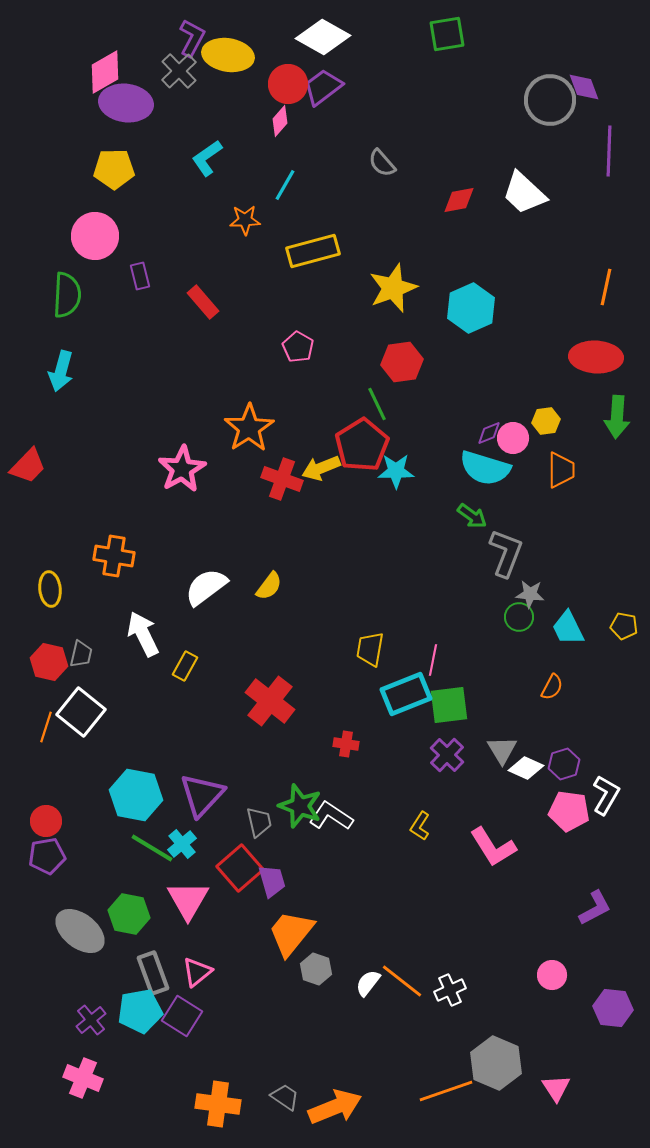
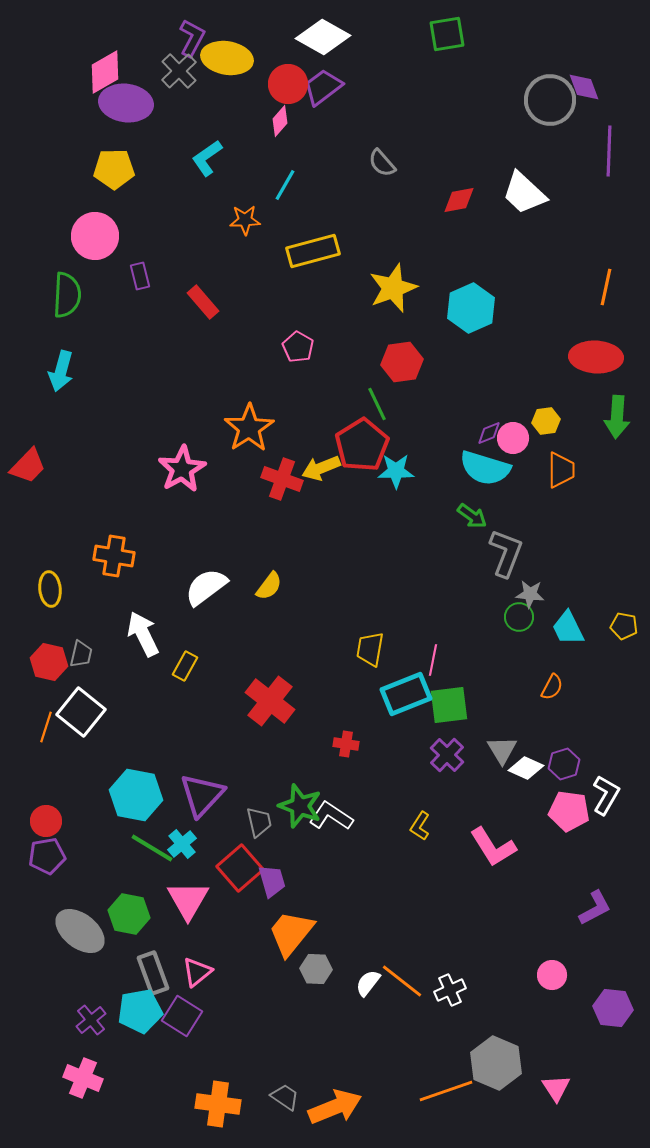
yellow ellipse at (228, 55): moved 1 px left, 3 px down
gray hexagon at (316, 969): rotated 16 degrees counterclockwise
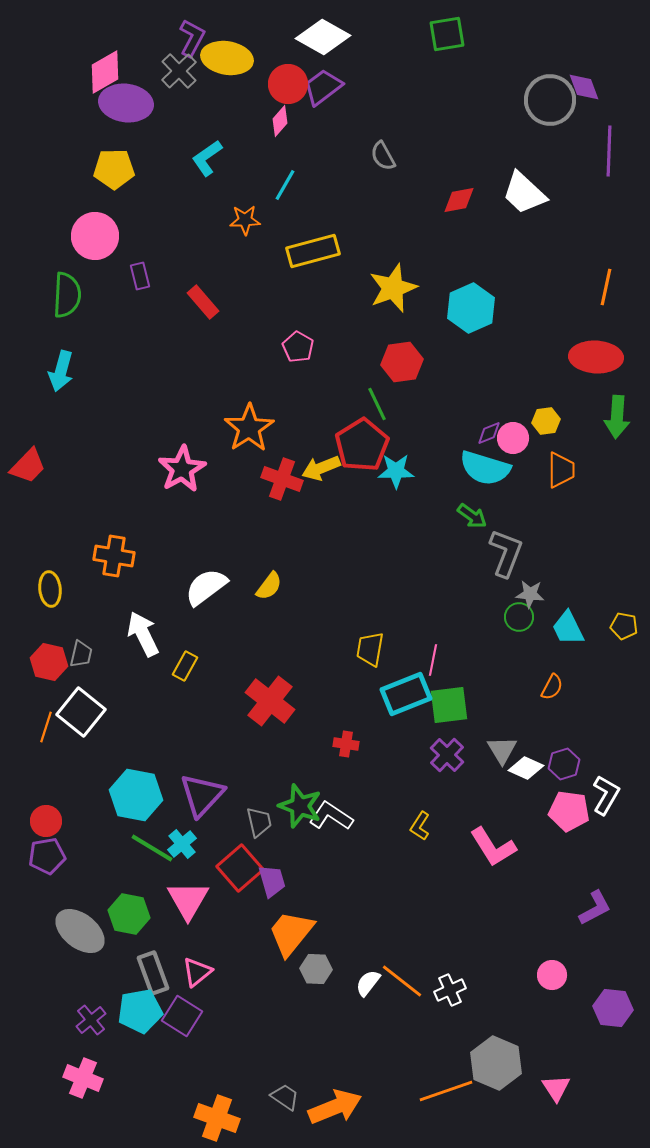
gray semicircle at (382, 163): moved 1 px right, 7 px up; rotated 12 degrees clockwise
orange cross at (218, 1104): moved 1 px left, 14 px down; rotated 12 degrees clockwise
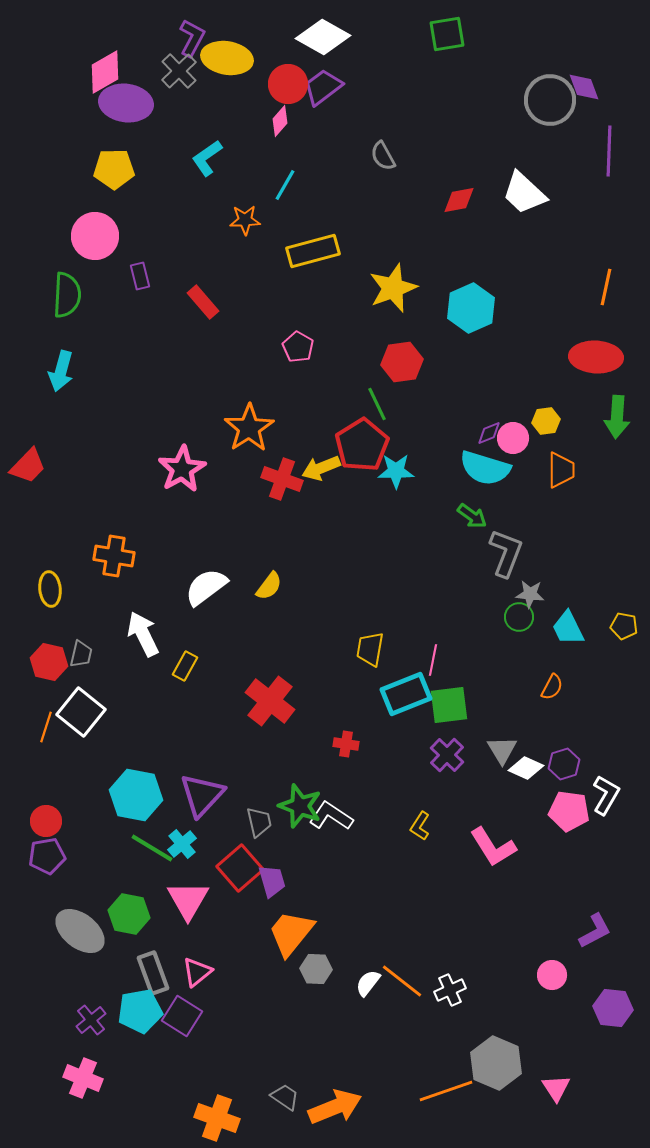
purple L-shape at (595, 908): moved 23 px down
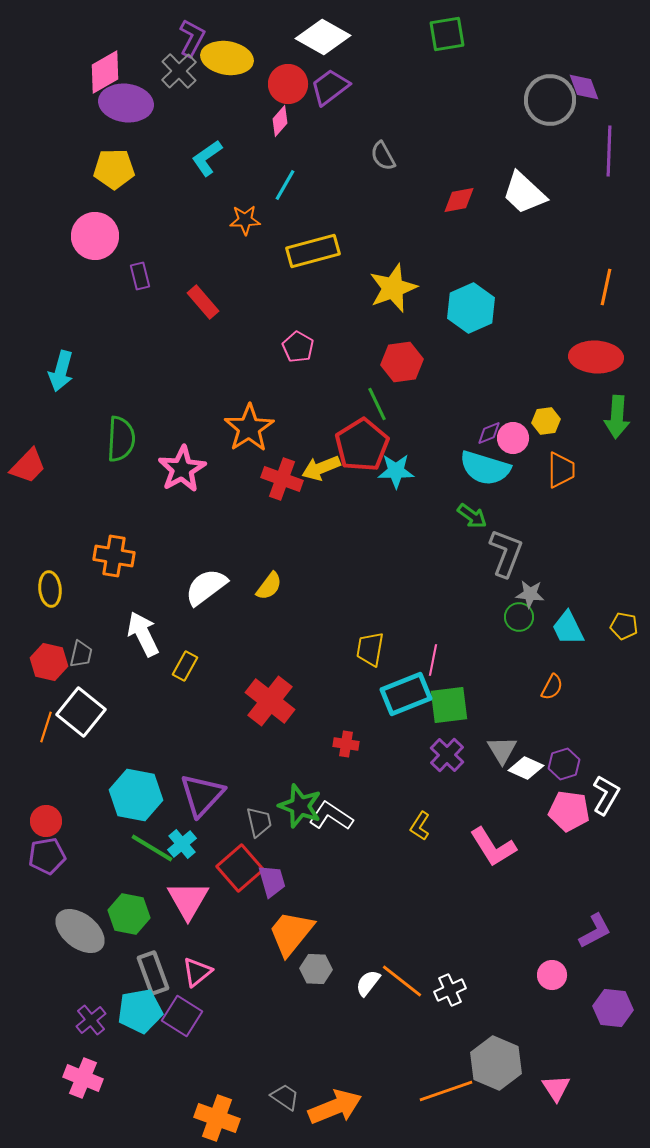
purple trapezoid at (323, 87): moved 7 px right
green semicircle at (67, 295): moved 54 px right, 144 px down
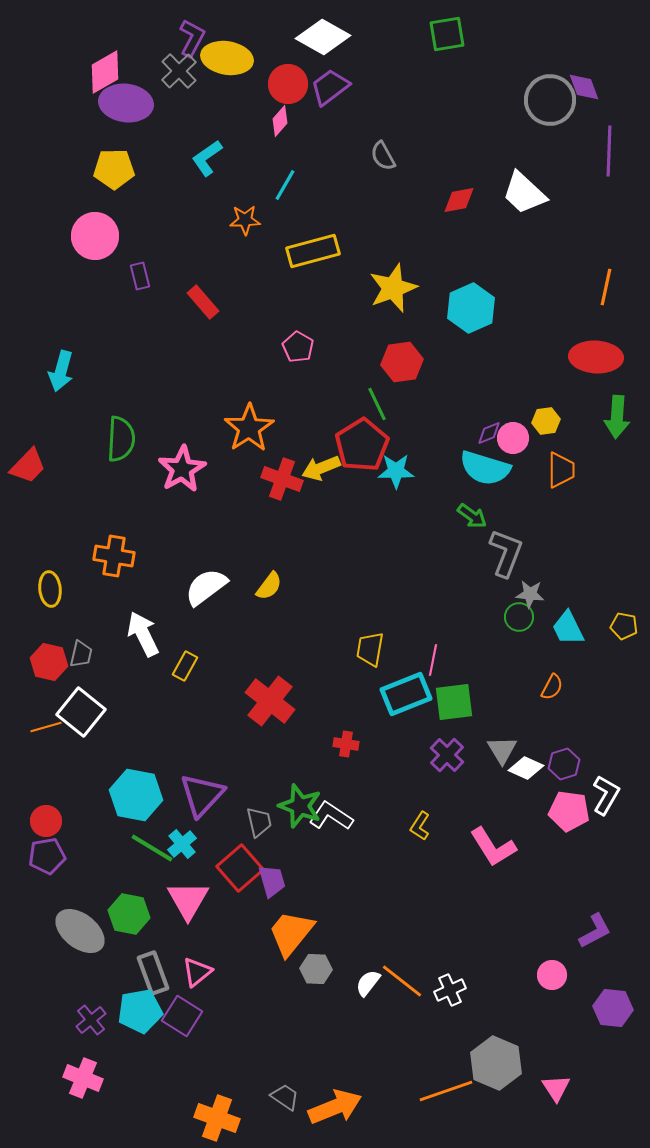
green square at (449, 705): moved 5 px right, 3 px up
orange line at (46, 727): rotated 56 degrees clockwise
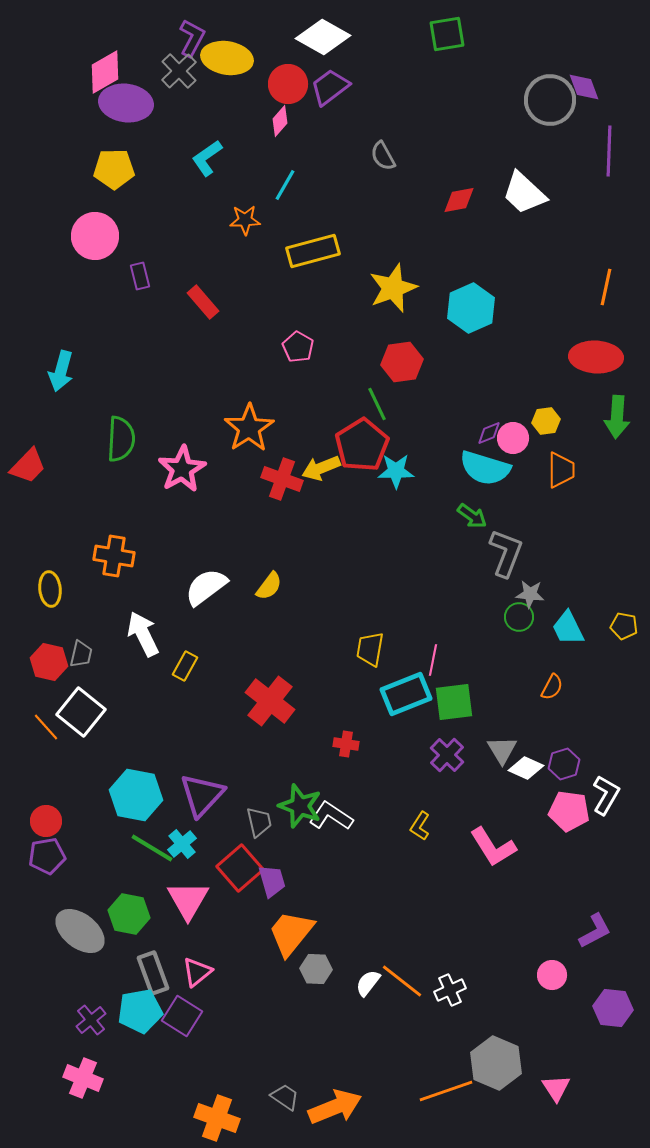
orange line at (46, 727): rotated 64 degrees clockwise
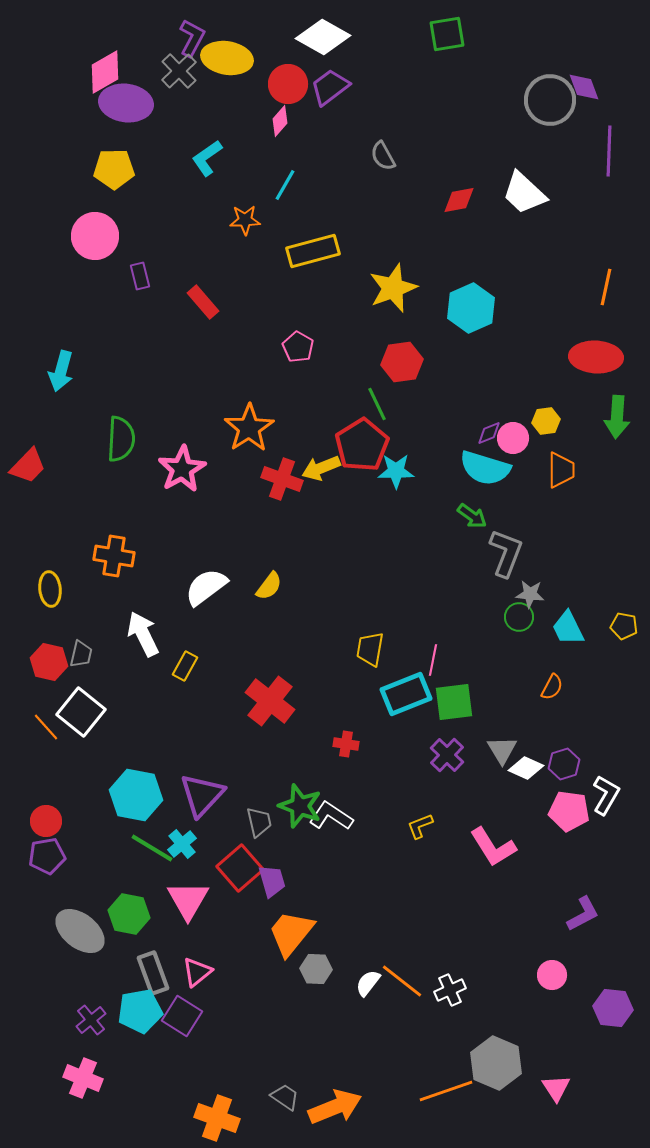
yellow L-shape at (420, 826): rotated 36 degrees clockwise
purple L-shape at (595, 931): moved 12 px left, 17 px up
